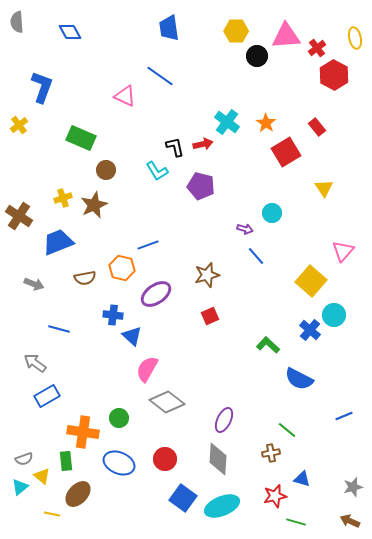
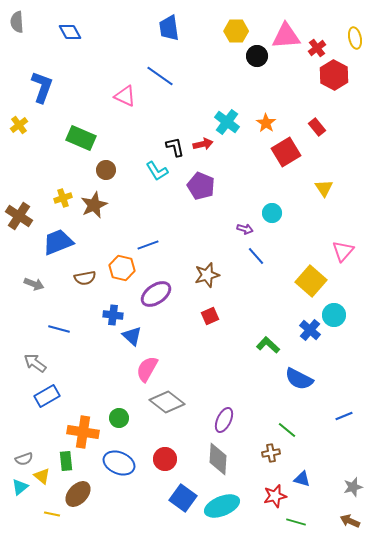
purple pentagon at (201, 186): rotated 8 degrees clockwise
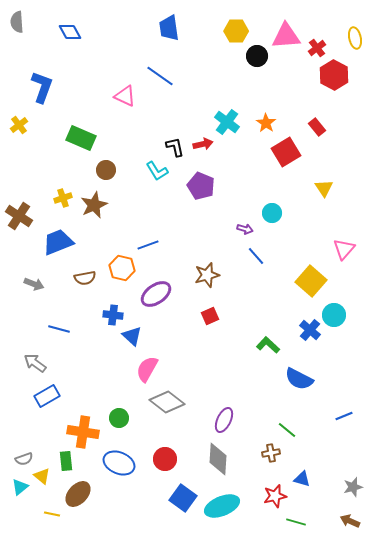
pink triangle at (343, 251): moved 1 px right, 2 px up
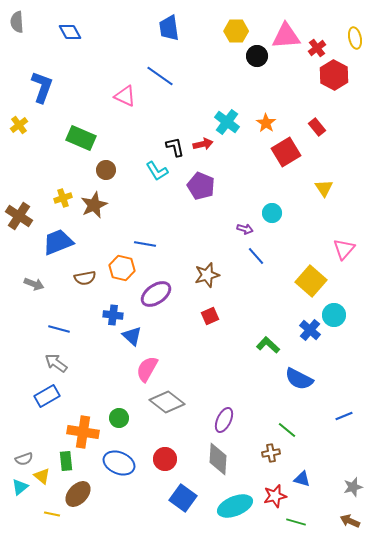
blue line at (148, 245): moved 3 px left, 1 px up; rotated 30 degrees clockwise
gray arrow at (35, 363): moved 21 px right
cyan ellipse at (222, 506): moved 13 px right
